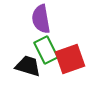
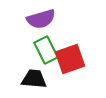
purple semicircle: rotated 96 degrees counterclockwise
black trapezoid: moved 6 px right, 13 px down; rotated 12 degrees counterclockwise
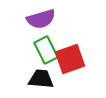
black trapezoid: moved 7 px right
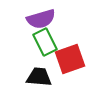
green rectangle: moved 1 px left, 8 px up
black trapezoid: moved 2 px left, 2 px up
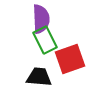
purple semicircle: rotated 76 degrees counterclockwise
green rectangle: moved 2 px up
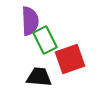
purple semicircle: moved 11 px left, 2 px down
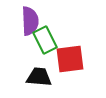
red square: rotated 12 degrees clockwise
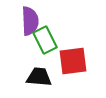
red square: moved 3 px right, 2 px down
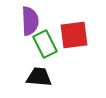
green rectangle: moved 4 px down
red square: moved 1 px right, 26 px up
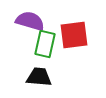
purple semicircle: rotated 72 degrees counterclockwise
green rectangle: rotated 40 degrees clockwise
